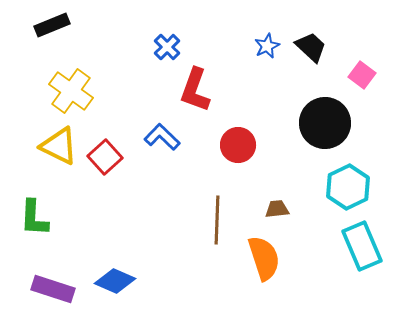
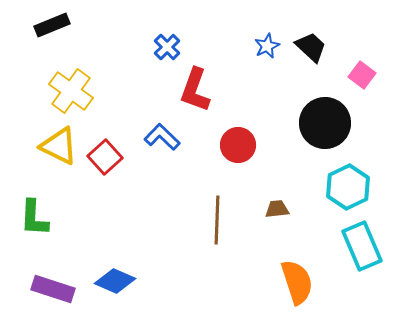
orange semicircle: moved 33 px right, 24 px down
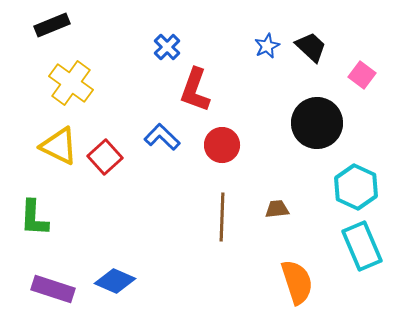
yellow cross: moved 8 px up
black circle: moved 8 px left
red circle: moved 16 px left
cyan hexagon: moved 8 px right; rotated 9 degrees counterclockwise
brown line: moved 5 px right, 3 px up
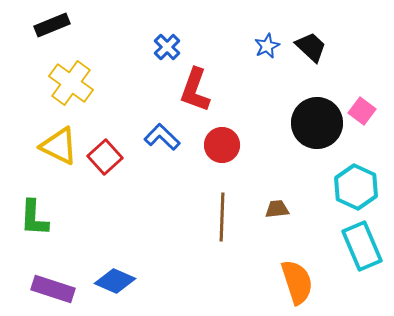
pink square: moved 36 px down
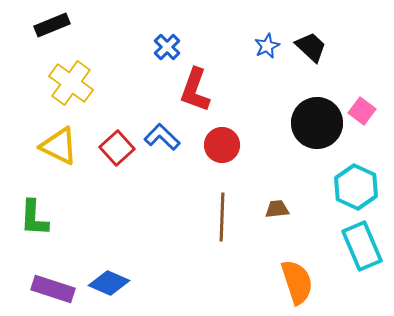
red square: moved 12 px right, 9 px up
blue diamond: moved 6 px left, 2 px down
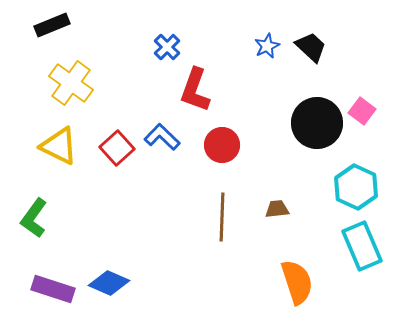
green L-shape: rotated 33 degrees clockwise
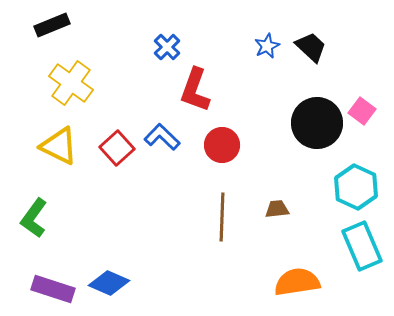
orange semicircle: rotated 81 degrees counterclockwise
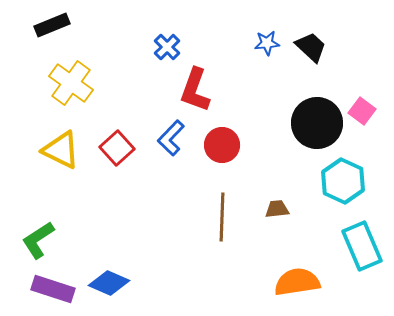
blue star: moved 3 px up; rotated 20 degrees clockwise
blue L-shape: moved 9 px right, 1 px down; rotated 90 degrees counterclockwise
yellow triangle: moved 2 px right, 4 px down
cyan hexagon: moved 13 px left, 6 px up
green L-shape: moved 4 px right, 22 px down; rotated 21 degrees clockwise
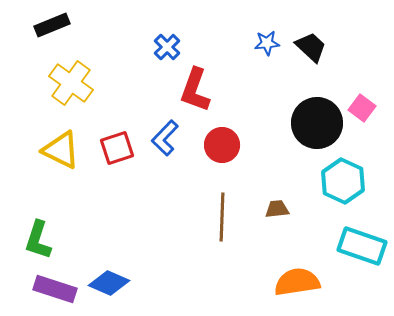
pink square: moved 3 px up
blue L-shape: moved 6 px left
red square: rotated 24 degrees clockwise
green L-shape: rotated 39 degrees counterclockwise
cyan rectangle: rotated 48 degrees counterclockwise
purple rectangle: moved 2 px right
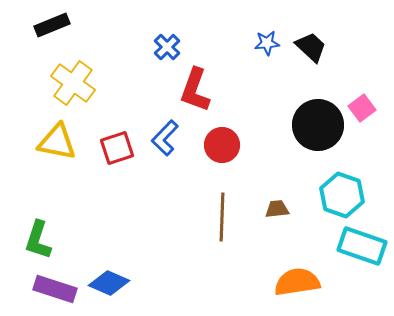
yellow cross: moved 2 px right
pink square: rotated 16 degrees clockwise
black circle: moved 1 px right, 2 px down
yellow triangle: moved 4 px left, 8 px up; rotated 15 degrees counterclockwise
cyan hexagon: moved 1 px left, 14 px down; rotated 6 degrees counterclockwise
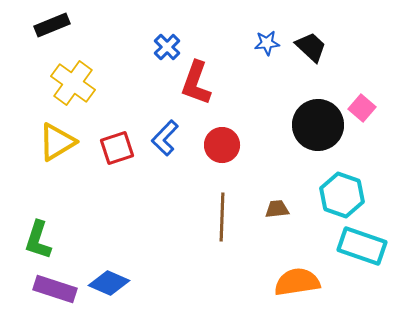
red L-shape: moved 1 px right, 7 px up
pink square: rotated 12 degrees counterclockwise
yellow triangle: rotated 42 degrees counterclockwise
